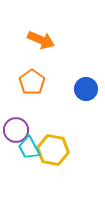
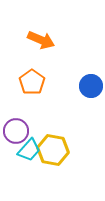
blue circle: moved 5 px right, 3 px up
purple circle: moved 1 px down
cyan trapezoid: moved 2 px down; rotated 110 degrees counterclockwise
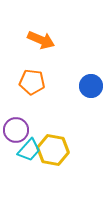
orange pentagon: rotated 30 degrees counterclockwise
purple circle: moved 1 px up
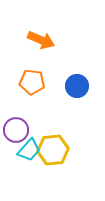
blue circle: moved 14 px left
yellow hexagon: rotated 16 degrees counterclockwise
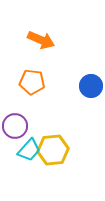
blue circle: moved 14 px right
purple circle: moved 1 px left, 4 px up
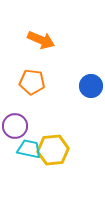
cyan trapezoid: moved 1 px up; rotated 120 degrees counterclockwise
